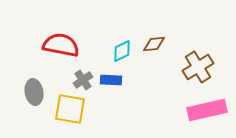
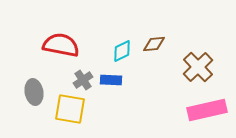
brown cross: rotated 12 degrees counterclockwise
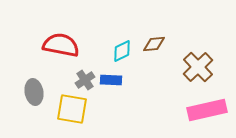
gray cross: moved 2 px right
yellow square: moved 2 px right
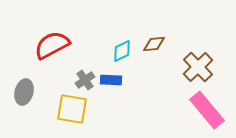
red semicircle: moved 9 px left; rotated 39 degrees counterclockwise
gray ellipse: moved 10 px left; rotated 25 degrees clockwise
pink rectangle: rotated 63 degrees clockwise
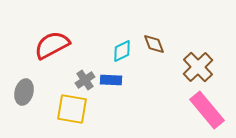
brown diamond: rotated 75 degrees clockwise
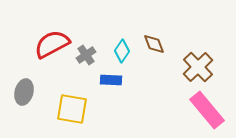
red semicircle: moved 1 px up
cyan diamond: rotated 30 degrees counterclockwise
gray cross: moved 1 px right, 25 px up
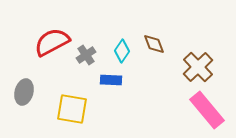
red semicircle: moved 2 px up
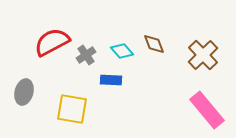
cyan diamond: rotated 75 degrees counterclockwise
brown cross: moved 5 px right, 12 px up
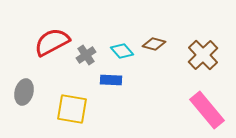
brown diamond: rotated 55 degrees counterclockwise
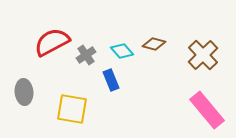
blue rectangle: rotated 65 degrees clockwise
gray ellipse: rotated 20 degrees counterclockwise
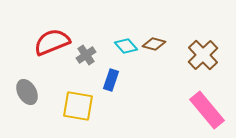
red semicircle: rotated 6 degrees clockwise
cyan diamond: moved 4 px right, 5 px up
blue rectangle: rotated 40 degrees clockwise
gray ellipse: moved 3 px right; rotated 25 degrees counterclockwise
yellow square: moved 6 px right, 3 px up
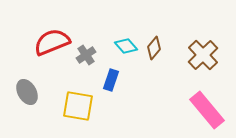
brown diamond: moved 4 px down; rotated 65 degrees counterclockwise
